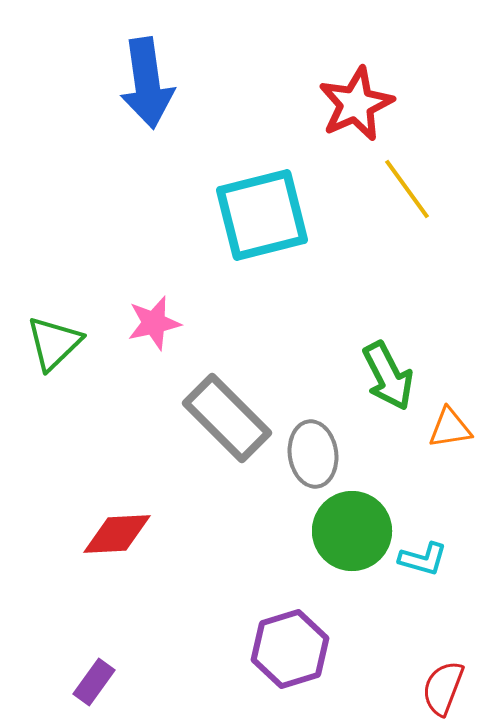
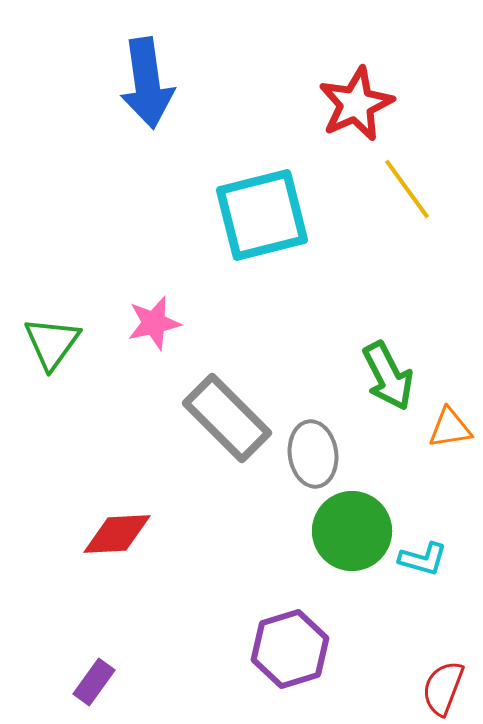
green triangle: moved 2 px left; rotated 10 degrees counterclockwise
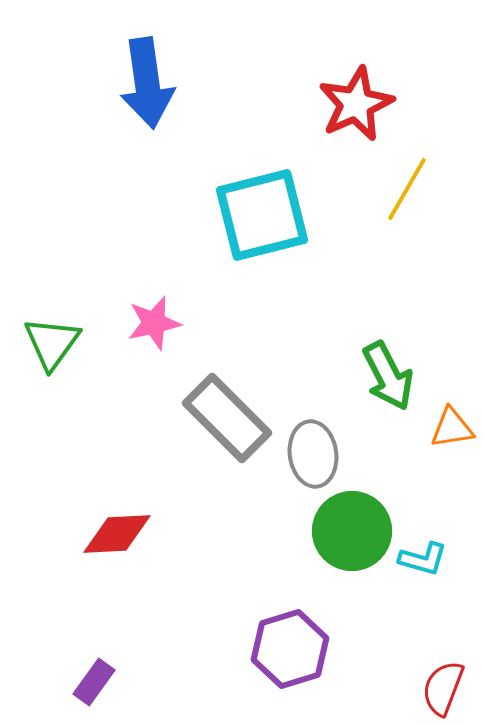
yellow line: rotated 66 degrees clockwise
orange triangle: moved 2 px right
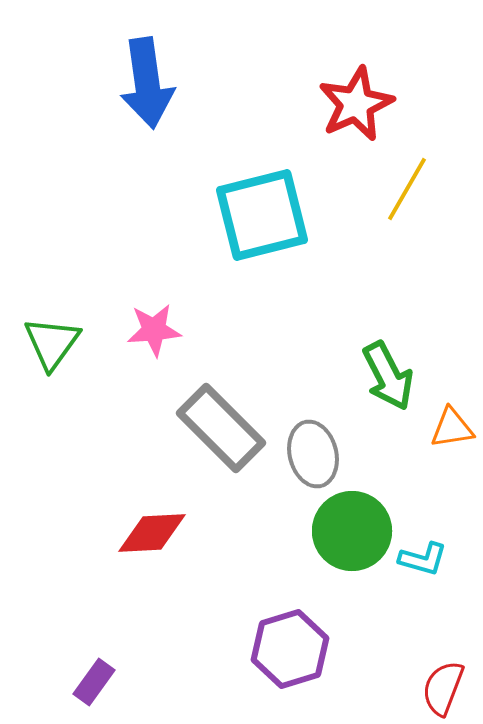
pink star: moved 7 px down; rotated 8 degrees clockwise
gray rectangle: moved 6 px left, 10 px down
gray ellipse: rotated 6 degrees counterclockwise
red diamond: moved 35 px right, 1 px up
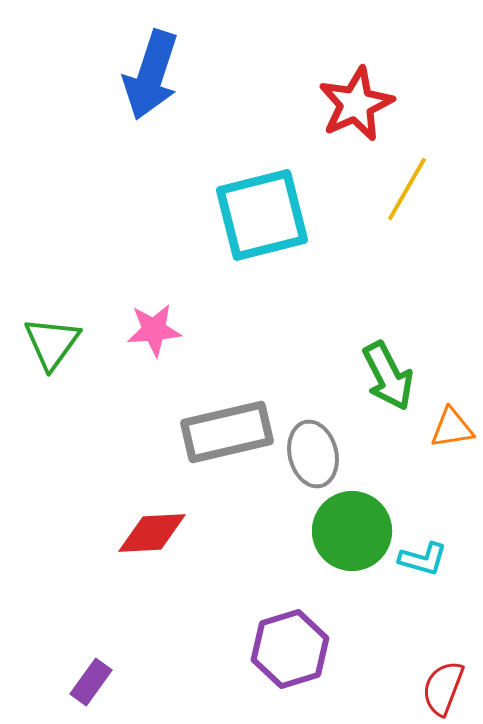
blue arrow: moved 4 px right, 8 px up; rotated 26 degrees clockwise
gray rectangle: moved 6 px right, 4 px down; rotated 58 degrees counterclockwise
purple rectangle: moved 3 px left
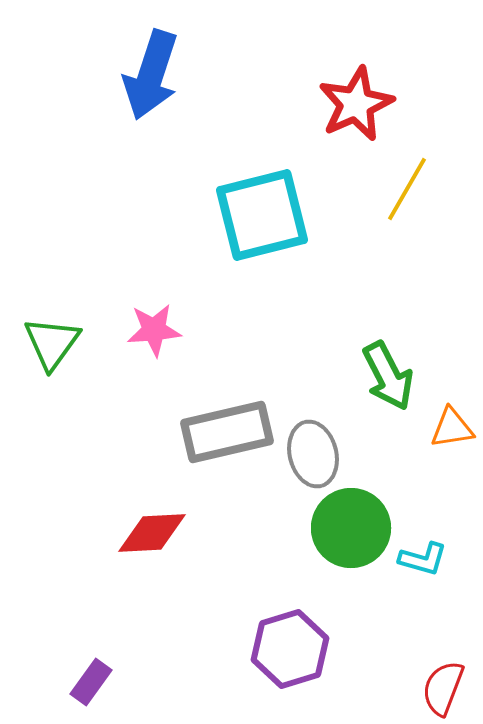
green circle: moved 1 px left, 3 px up
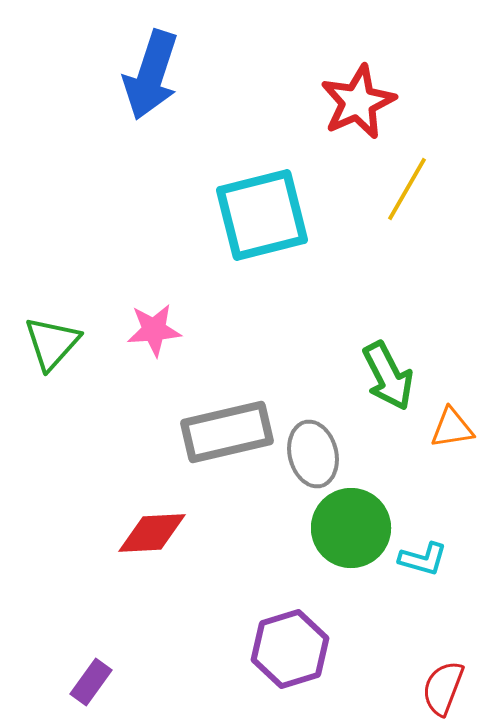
red star: moved 2 px right, 2 px up
green triangle: rotated 6 degrees clockwise
